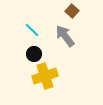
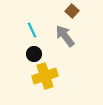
cyan line: rotated 21 degrees clockwise
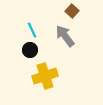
black circle: moved 4 px left, 4 px up
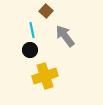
brown square: moved 26 px left
cyan line: rotated 14 degrees clockwise
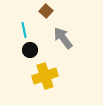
cyan line: moved 8 px left
gray arrow: moved 2 px left, 2 px down
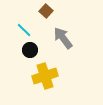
cyan line: rotated 35 degrees counterclockwise
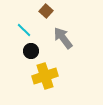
black circle: moved 1 px right, 1 px down
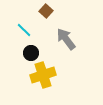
gray arrow: moved 3 px right, 1 px down
black circle: moved 2 px down
yellow cross: moved 2 px left, 1 px up
